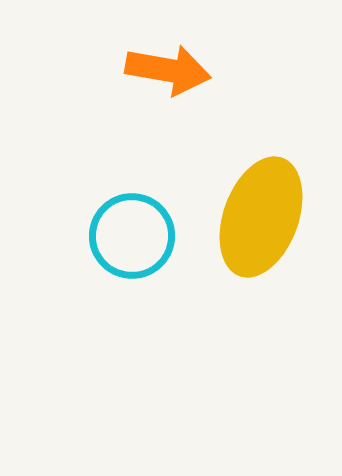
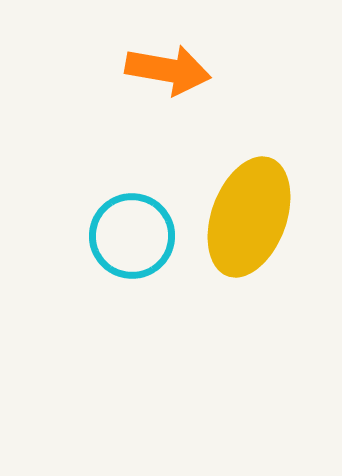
yellow ellipse: moved 12 px left
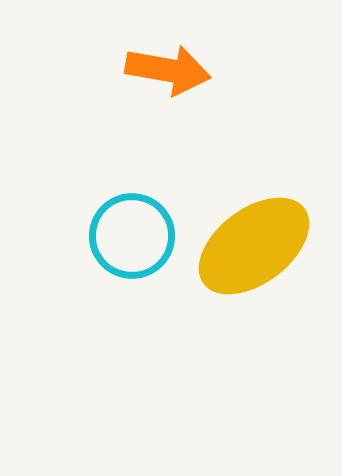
yellow ellipse: moved 5 px right, 29 px down; rotated 33 degrees clockwise
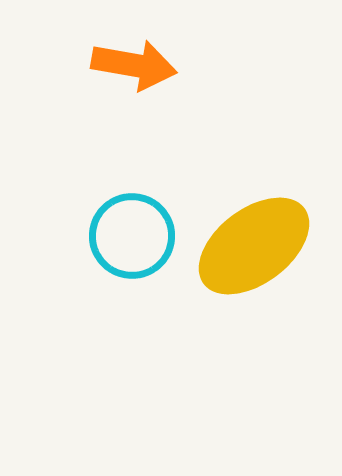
orange arrow: moved 34 px left, 5 px up
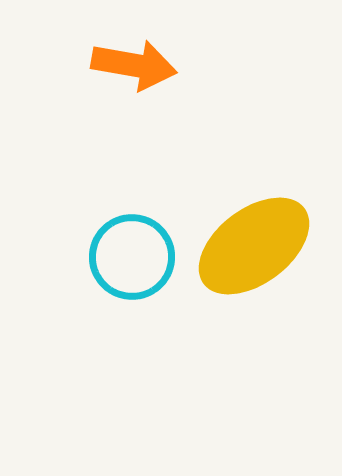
cyan circle: moved 21 px down
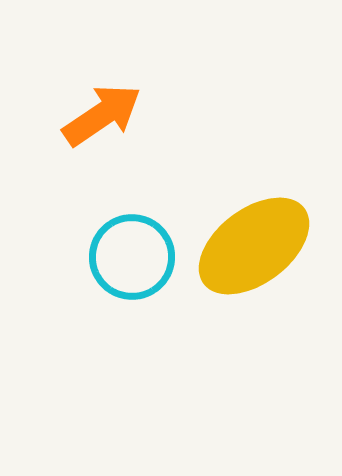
orange arrow: moved 32 px left, 50 px down; rotated 44 degrees counterclockwise
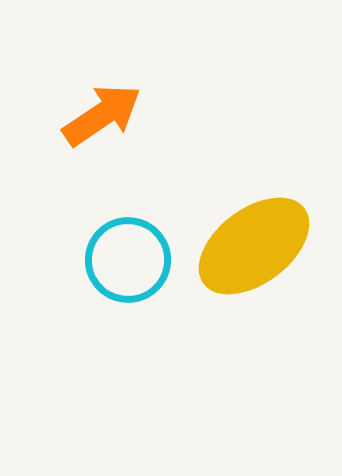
cyan circle: moved 4 px left, 3 px down
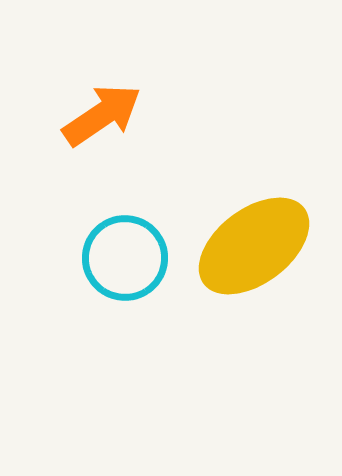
cyan circle: moved 3 px left, 2 px up
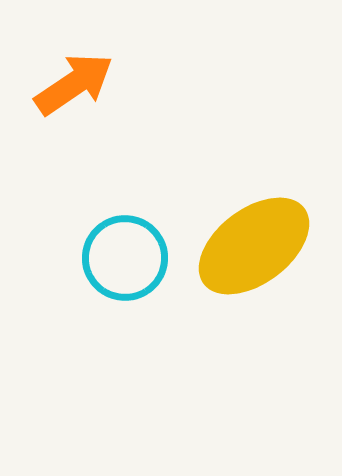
orange arrow: moved 28 px left, 31 px up
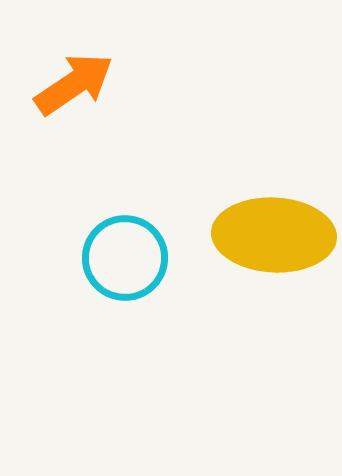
yellow ellipse: moved 20 px right, 11 px up; rotated 40 degrees clockwise
